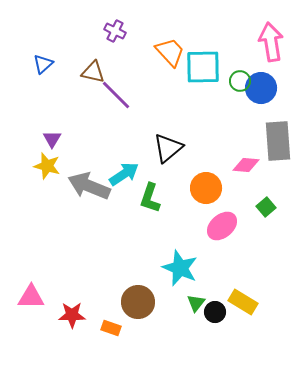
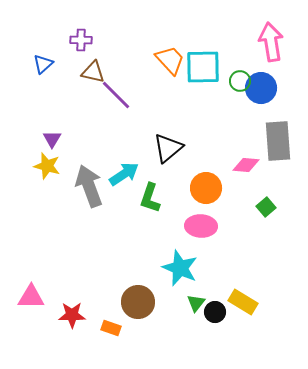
purple cross: moved 34 px left, 9 px down; rotated 25 degrees counterclockwise
orange trapezoid: moved 8 px down
gray arrow: rotated 48 degrees clockwise
pink ellipse: moved 21 px left; rotated 44 degrees clockwise
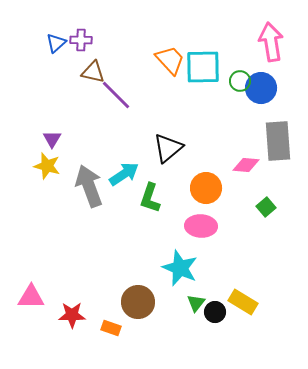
blue triangle: moved 13 px right, 21 px up
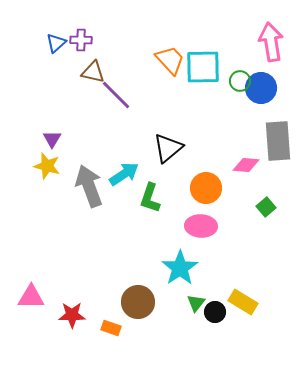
cyan star: rotated 15 degrees clockwise
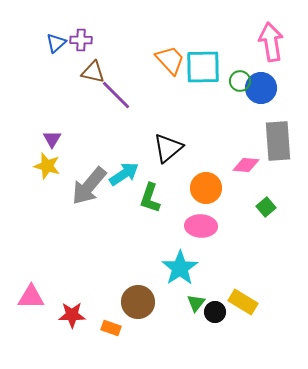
gray arrow: rotated 120 degrees counterclockwise
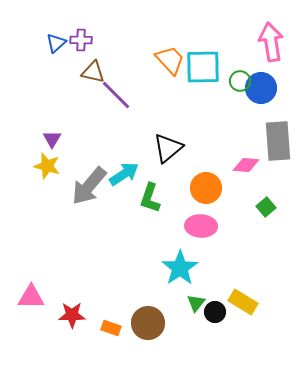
brown circle: moved 10 px right, 21 px down
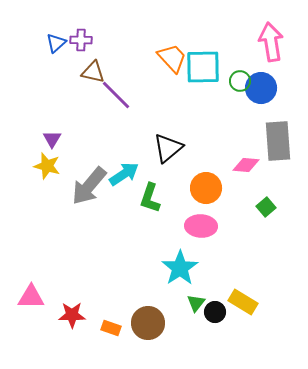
orange trapezoid: moved 2 px right, 2 px up
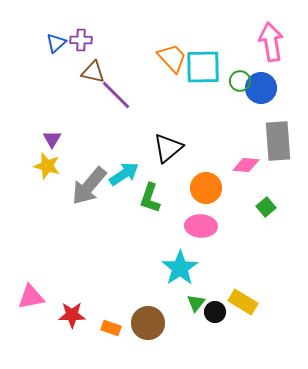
pink triangle: rotated 12 degrees counterclockwise
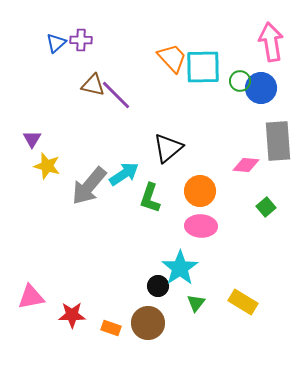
brown triangle: moved 13 px down
purple triangle: moved 20 px left
orange circle: moved 6 px left, 3 px down
black circle: moved 57 px left, 26 px up
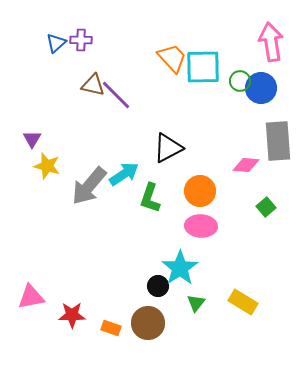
black triangle: rotated 12 degrees clockwise
